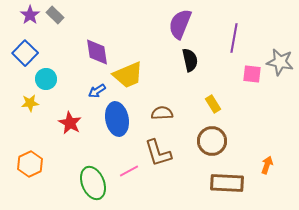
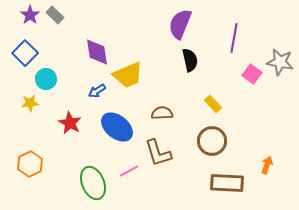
pink square: rotated 30 degrees clockwise
yellow rectangle: rotated 12 degrees counterclockwise
blue ellipse: moved 8 px down; rotated 40 degrees counterclockwise
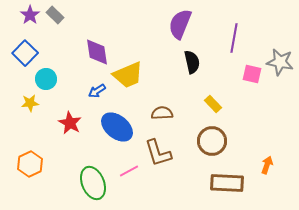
black semicircle: moved 2 px right, 2 px down
pink square: rotated 24 degrees counterclockwise
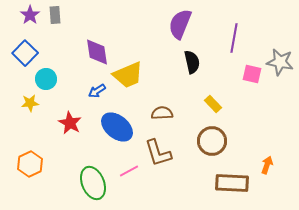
gray rectangle: rotated 42 degrees clockwise
brown rectangle: moved 5 px right
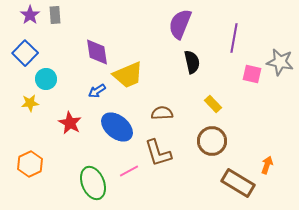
brown rectangle: moved 6 px right; rotated 28 degrees clockwise
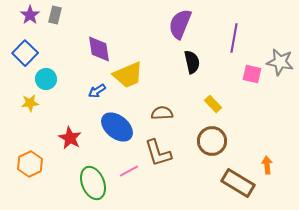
gray rectangle: rotated 18 degrees clockwise
purple diamond: moved 2 px right, 3 px up
red star: moved 15 px down
orange arrow: rotated 24 degrees counterclockwise
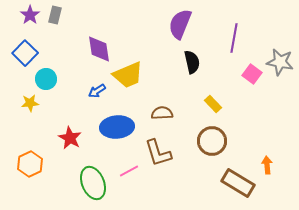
pink square: rotated 24 degrees clockwise
blue ellipse: rotated 44 degrees counterclockwise
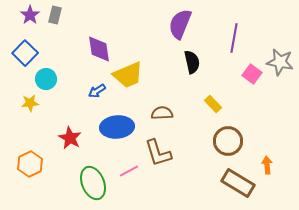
brown circle: moved 16 px right
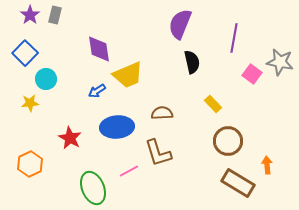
green ellipse: moved 5 px down
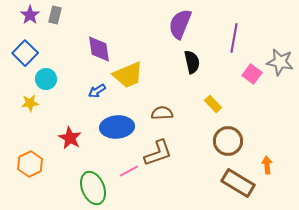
brown L-shape: rotated 92 degrees counterclockwise
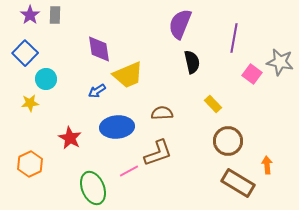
gray rectangle: rotated 12 degrees counterclockwise
